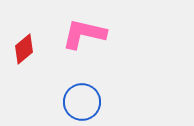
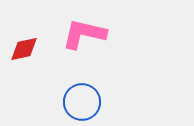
red diamond: rotated 28 degrees clockwise
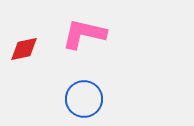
blue circle: moved 2 px right, 3 px up
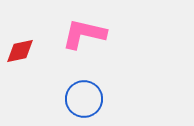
red diamond: moved 4 px left, 2 px down
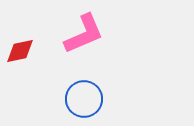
pink L-shape: rotated 144 degrees clockwise
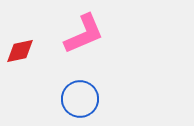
blue circle: moved 4 px left
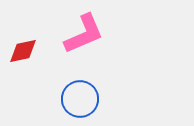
red diamond: moved 3 px right
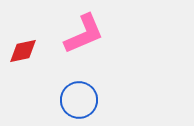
blue circle: moved 1 px left, 1 px down
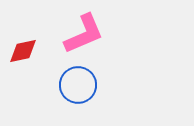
blue circle: moved 1 px left, 15 px up
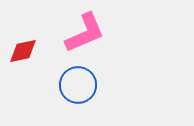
pink L-shape: moved 1 px right, 1 px up
